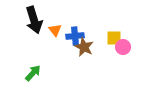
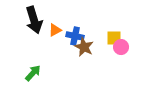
orange triangle: rotated 40 degrees clockwise
blue cross: rotated 18 degrees clockwise
pink circle: moved 2 px left
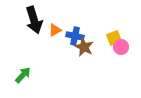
yellow square: rotated 21 degrees counterclockwise
green arrow: moved 10 px left, 2 px down
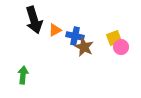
green arrow: rotated 36 degrees counterclockwise
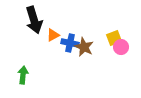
orange triangle: moved 2 px left, 5 px down
blue cross: moved 5 px left, 7 px down
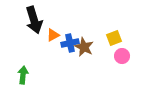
blue cross: rotated 24 degrees counterclockwise
pink circle: moved 1 px right, 9 px down
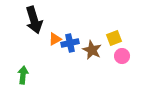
orange triangle: moved 2 px right, 4 px down
brown star: moved 8 px right, 3 px down
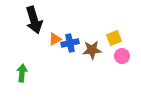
brown star: rotated 30 degrees counterclockwise
green arrow: moved 1 px left, 2 px up
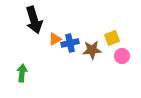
yellow square: moved 2 px left
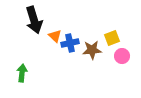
orange triangle: moved 3 px up; rotated 48 degrees counterclockwise
